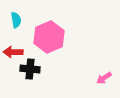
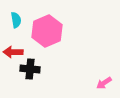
pink hexagon: moved 2 px left, 6 px up
pink arrow: moved 5 px down
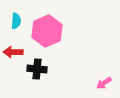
cyan semicircle: moved 1 px down; rotated 14 degrees clockwise
black cross: moved 7 px right
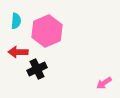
red arrow: moved 5 px right
black cross: rotated 30 degrees counterclockwise
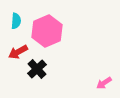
red arrow: rotated 30 degrees counterclockwise
black cross: rotated 18 degrees counterclockwise
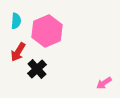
red arrow: rotated 30 degrees counterclockwise
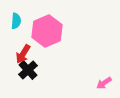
red arrow: moved 5 px right, 2 px down
black cross: moved 9 px left, 1 px down
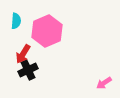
black cross: rotated 18 degrees clockwise
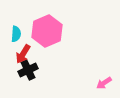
cyan semicircle: moved 13 px down
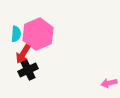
pink hexagon: moved 9 px left, 3 px down
pink arrow: moved 5 px right; rotated 21 degrees clockwise
